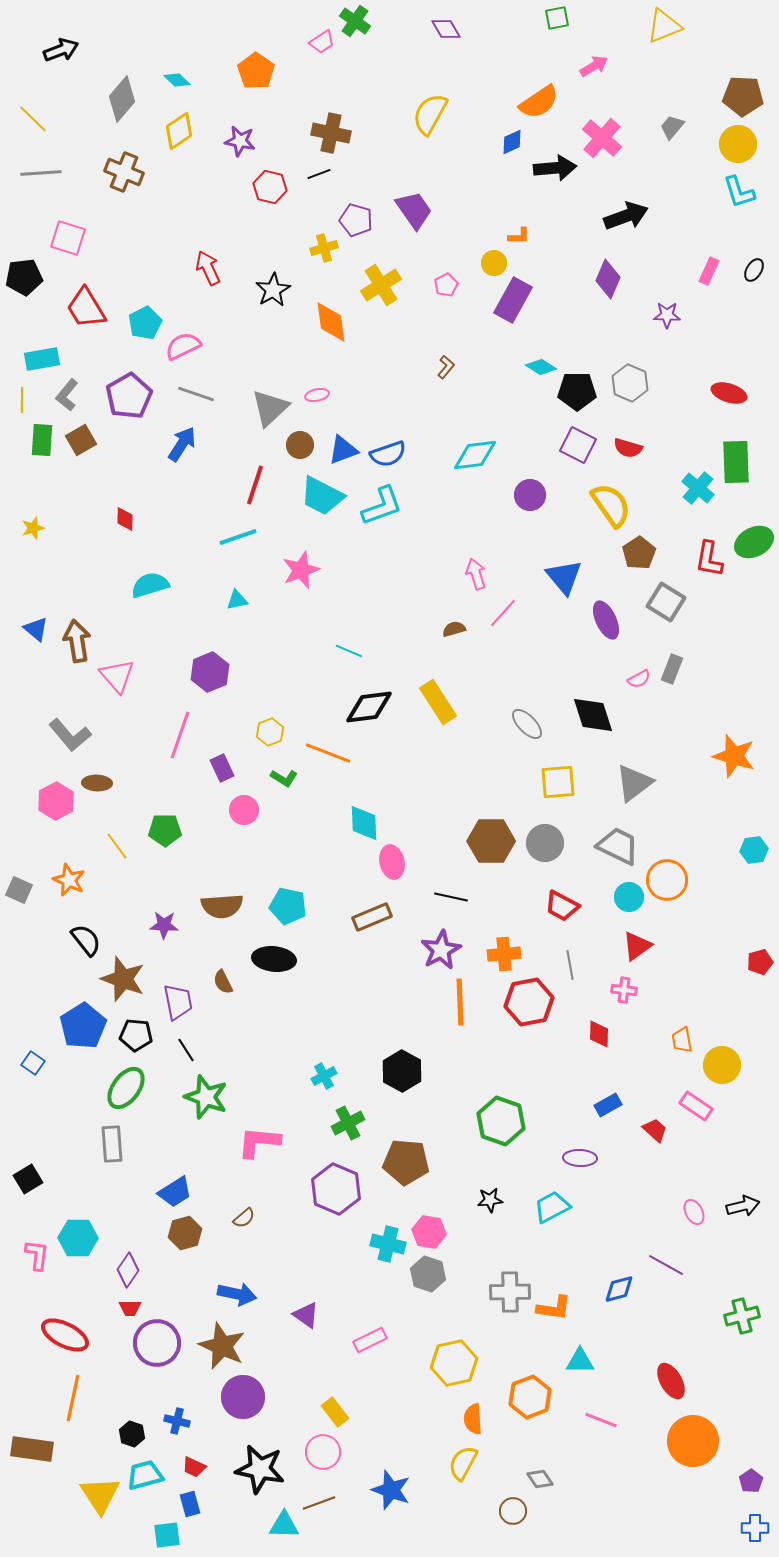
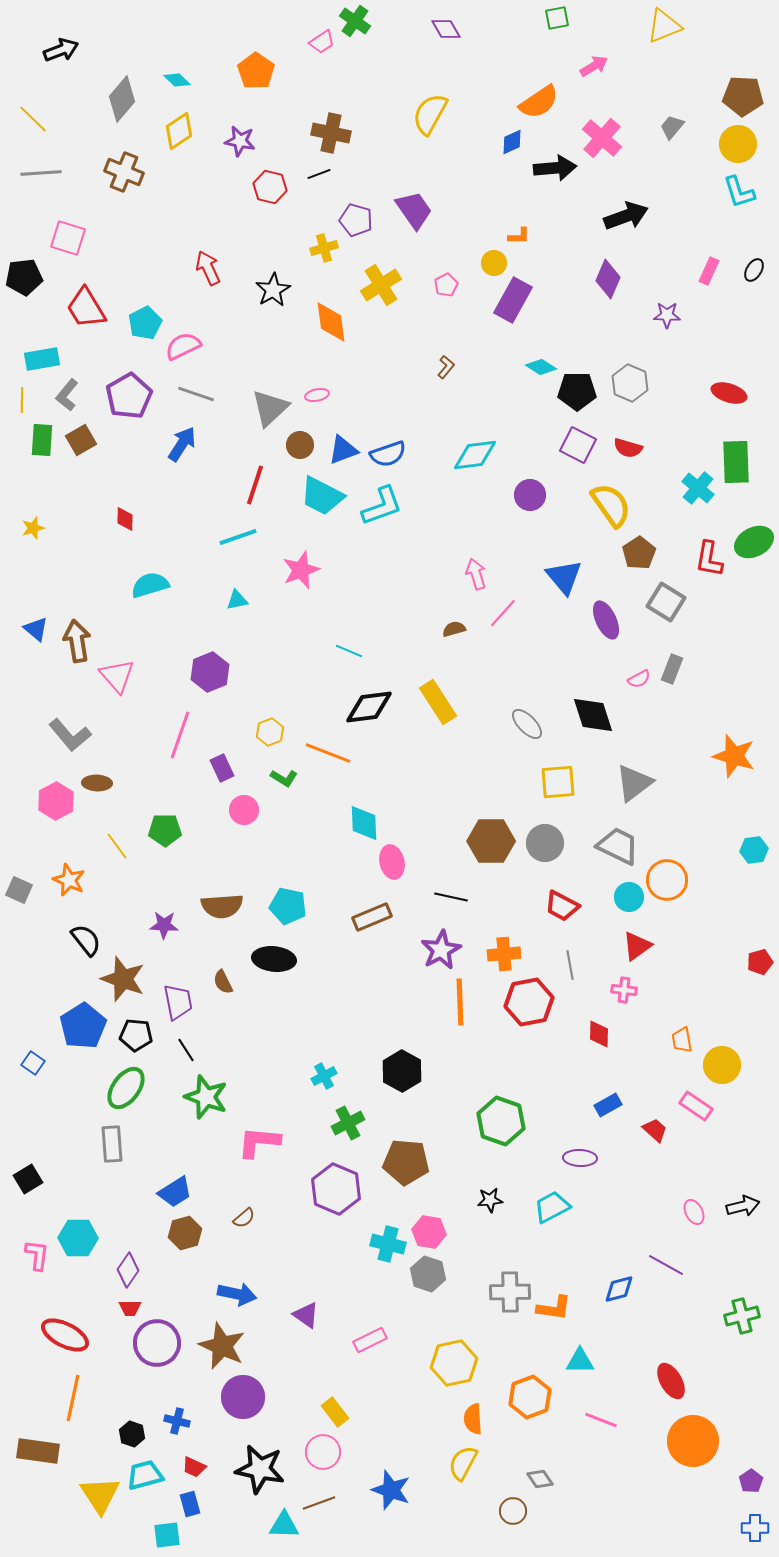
brown rectangle at (32, 1449): moved 6 px right, 2 px down
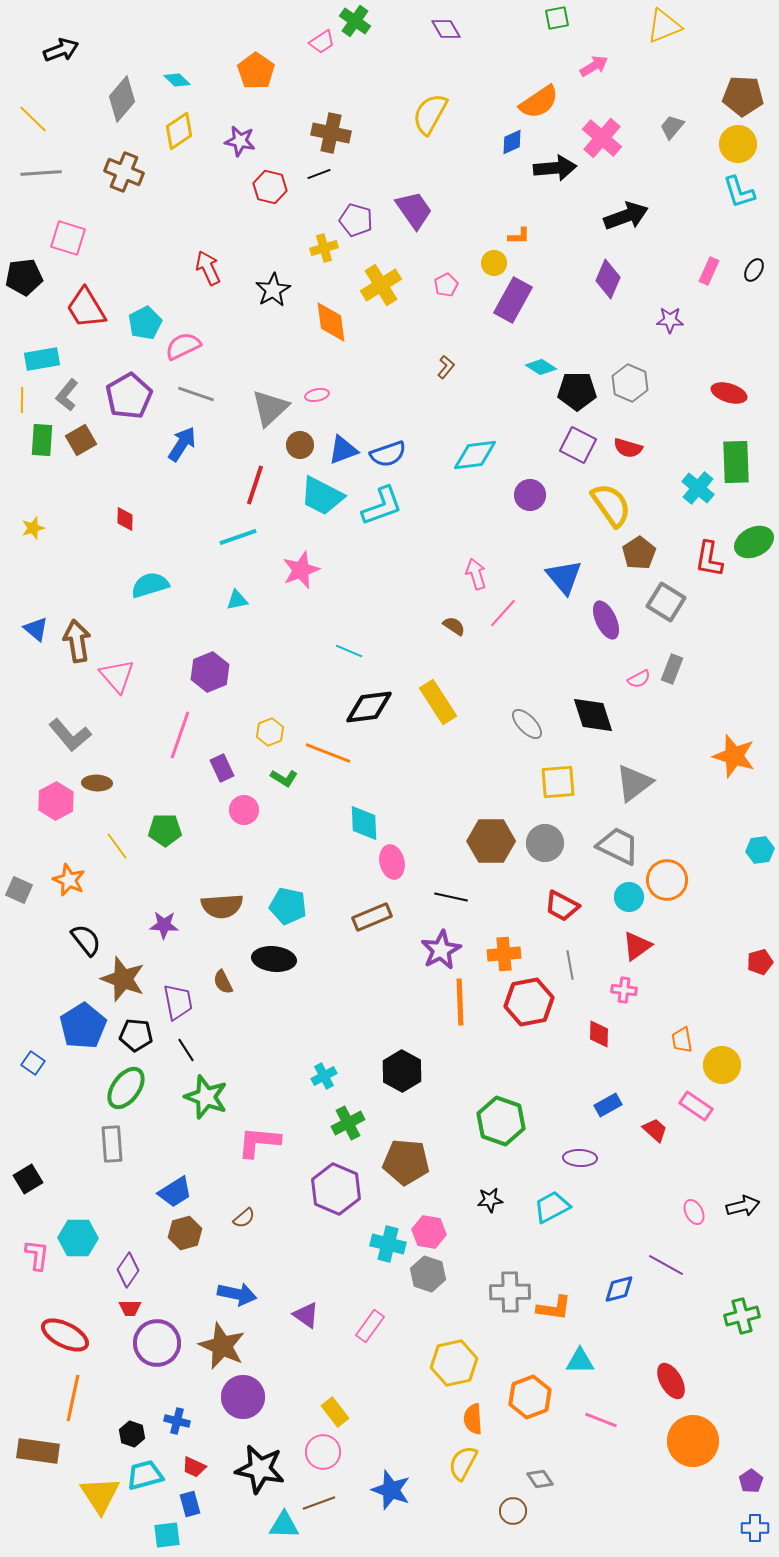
purple star at (667, 315): moved 3 px right, 5 px down
brown semicircle at (454, 629): moved 3 px up; rotated 50 degrees clockwise
cyan hexagon at (754, 850): moved 6 px right
pink rectangle at (370, 1340): moved 14 px up; rotated 28 degrees counterclockwise
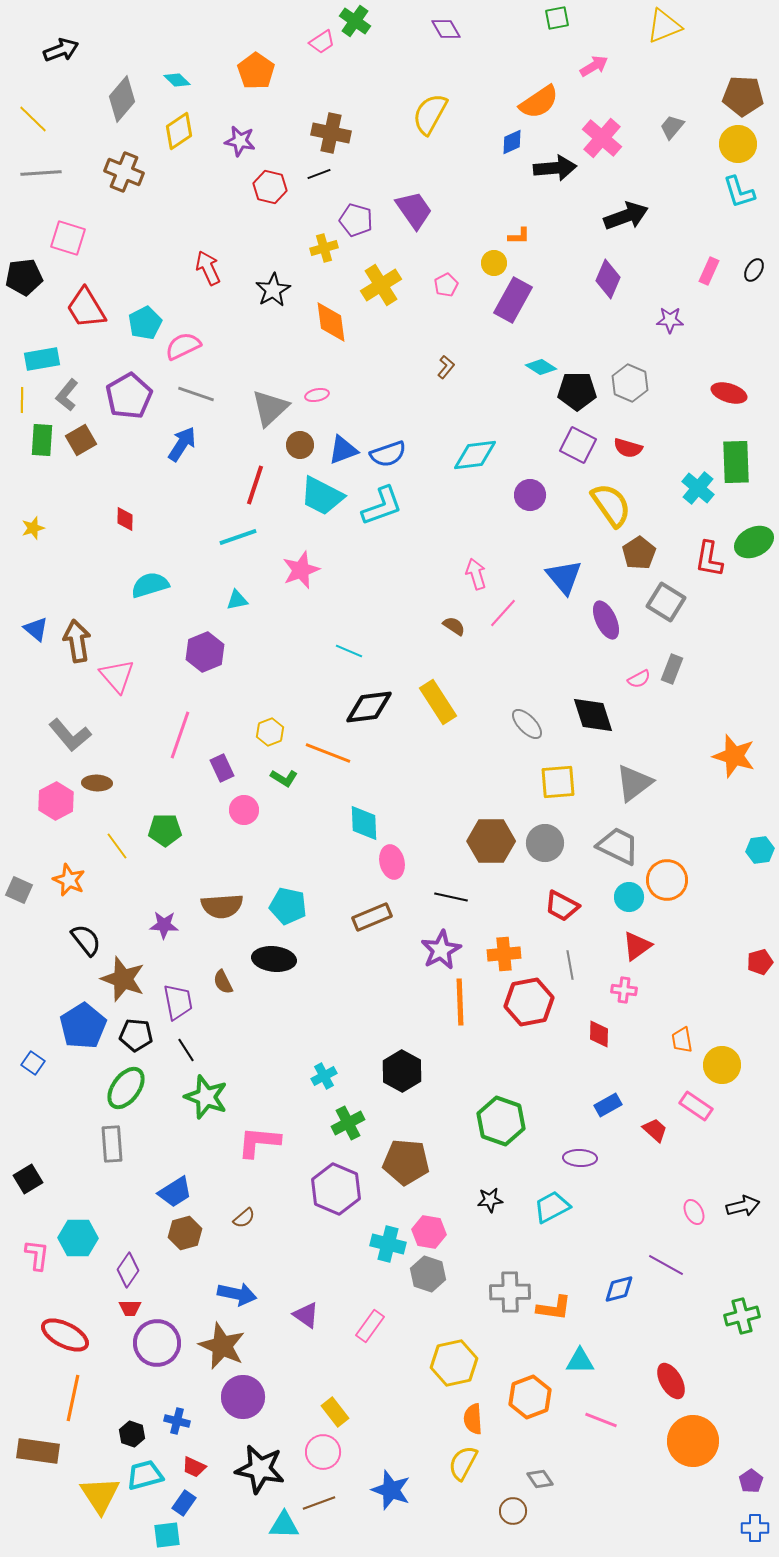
purple hexagon at (210, 672): moved 5 px left, 20 px up
blue rectangle at (190, 1504): moved 6 px left, 1 px up; rotated 50 degrees clockwise
